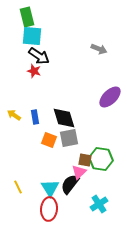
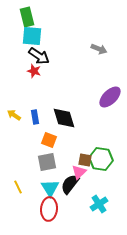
gray square: moved 22 px left, 24 px down
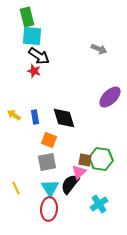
yellow line: moved 2 px left, 1 px down
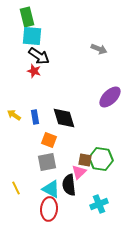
black semicircle: moved 1 px left, 1 px down; rotated 45 degrees counterclockwise
cyan triangle: moved 1 px right, 1 px down; rotated 30 degrees counterclockwise
cyan cross: rotated 12 degrees clockwise
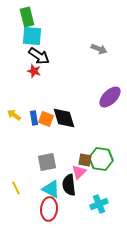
blue rectangle: moved 1 px left, 1 px down
orange square: moved 3 px left, 21 px up
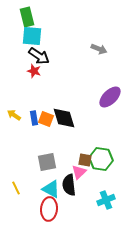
cyan cross: moved 7 px right, 4 px up
